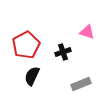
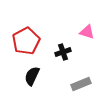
red pentagon: moved 4 px up
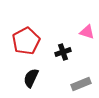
black semicircle: moved 1 px left, 2 px down
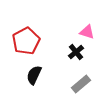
black cross: moved 13 px right; rotated 21 degrees counterclockwise
black semicircle: moved 3 px right, 3 px up
gray rectangle: rotated 18 degrees counterclockwise
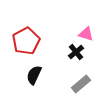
pink triangle: moved 1 px left, 2 px down
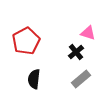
pink triangle: moved 2 px right, 1 px up
black semicircle: moved 4 px down; rotated 18 degrees counterclockwise
gray rectangle: moved 5 px up
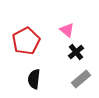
pink triangle: moved 21 px left, 3 px up; rotated 21 degrees clockwise
